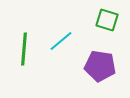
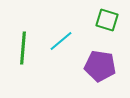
green line: moved 1 px left, 1 px up
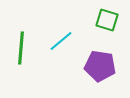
green line: moved 2 px left
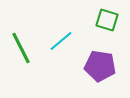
green line: rotated 32 degrees counterclockwise
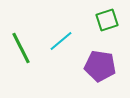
green square: rotated 35 degrees counterclockwise
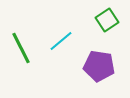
green square: rotated 15 degrees counterclockwise
purple pentagon: moved 1 px left
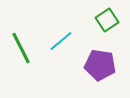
purple pentagon: moved 1 px right, 1 px up
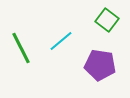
green square: rotated 20 degrees counterclockwise
